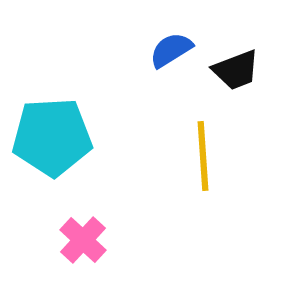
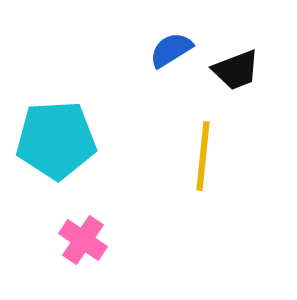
cyan pentagon: moved 4 px right, 3 px down
yellow line: rotated 10 degrees clockwise
pink cross: rotated 9 degrees counterclockwise
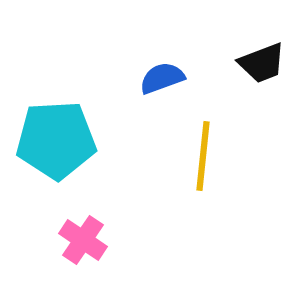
blue semicircle: moved 9 px left, 28 px down; rotated 12 degrees clockwise
black trapezoid: moved 26 px right, 7 px up
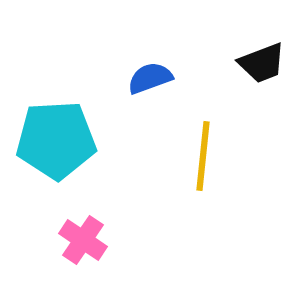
blue semicircle: moved 12 px left
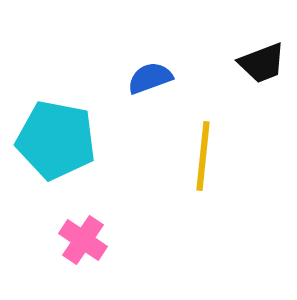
cyan pentagon: rotated 14 degrees clockwise
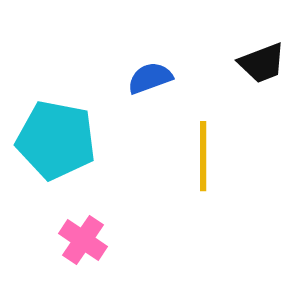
yellow line: rotated 6 degrees counterclockwise
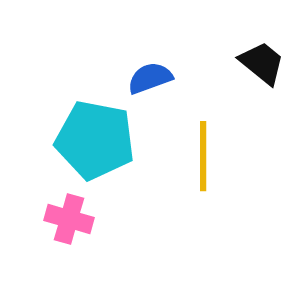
black trapezoid: rotated 120 degrees counterclockwise
cyan pentagon: moved 39 px right
pink cross: moved 14 px left, 21 px up; rotated 18 degrees counterclockwise
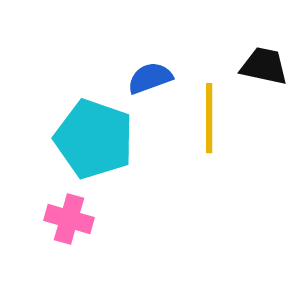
black trapezoid: moved 2 px right, 3 px down; rotated 27 degrees counterclockwise
cyan pentagon: moved 1 px left, 1 px up; rotated 8 degrees clockwise
yellow line: moved 6 px right, 38 px up
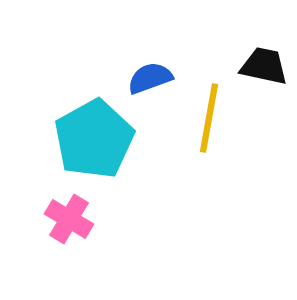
yellow line: rotated 10 degrees clockwise
cyan pentagon: rotated 24 degrees clockwise
pink cross: rotated 15 degrees clockwise
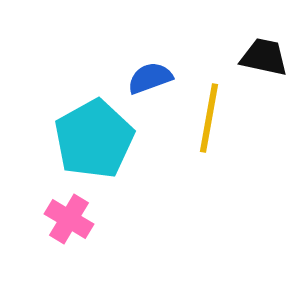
black trapezoid: moved 9 px up
